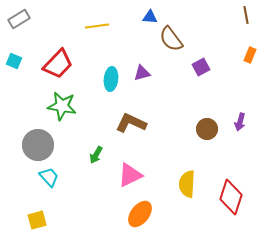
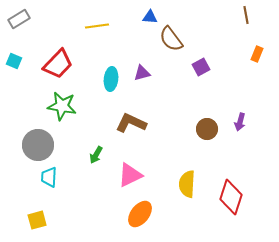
orange rectangle: moved 7 px right, 1 px up
cyan trapezoid: rotated 135 degrees counterclockwise
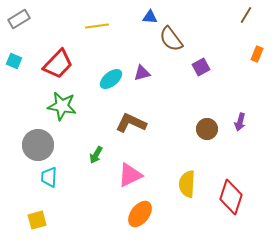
brown line: rotated 42 degrees clockwise
cyan ellipse: rotated 45 degrees clockwise
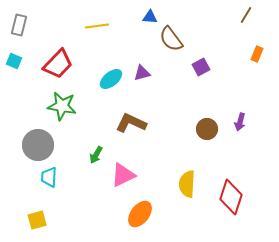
gray rectangle: moved 6 px down; rotated 45 degrees counterclockwise
pink triangle: moved 7 px left
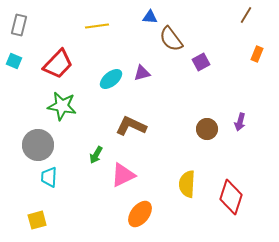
purple square: moved 5 px up
brown L-shape: moved 3 px down
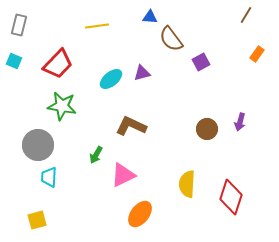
orange rectangle: rotated 14 degrees clockwise
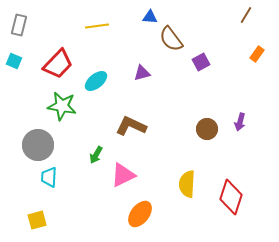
cyan ellipse: moved 15 px left, 2 px down
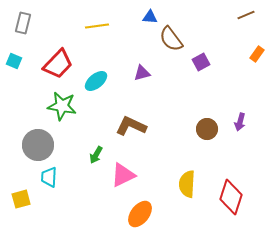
brown line: rotated 36 degrees clockwise
gray rectangle: moved 4 px right, 2 px up
yellow square: moved 16 px left, 21 px up
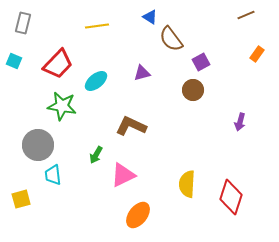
blue triangle: rotated 28 degrees clockwise
brown circle: moved 14 px left, 39 px up
cyan trapezoid: moved 4 px right, 2 px up; rotated 10 degrees counterclockwise
orange ellipse: moved 2 px left, 1 px down
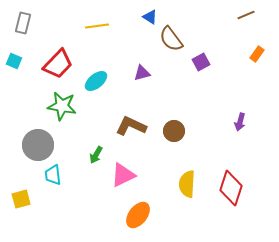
brown circle: moved 19 px left, 41 px down
red diamond: moved 9 px up
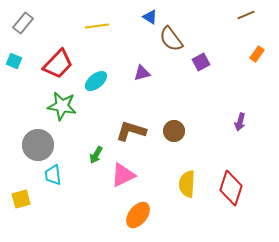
gray rectangle: rotated 25 degrees clockwise
brown L-shape: moved 5 px down; rotated 8 degrees counterclockwise
